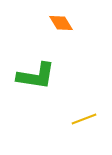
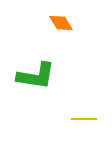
yellow line: rotated 20 degrees clockwise
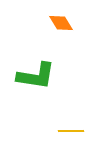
yellow line: moved 13 px left, 12 px down
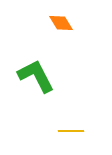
green L-shape: rotated 126 degrees counterclockwise
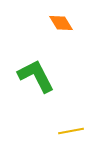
yellow line: rotated 10 degrees counterclockwise
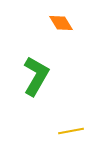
green L-shape: rotated 57 degrees clockwise
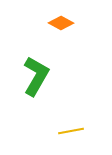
orange diamond: rotated 30 degrees counterclockwise
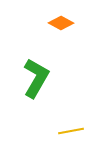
green L-shape: moved 2 px down
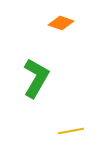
orange diamond: rotated 10 degrees counterclockwise
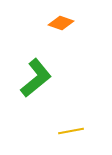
green L-shape: rotated 21 degrees clockwise
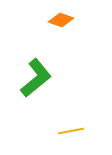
orange diamond: moved 3 px up
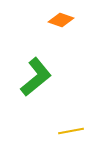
green L-shape: moved 1 px up
